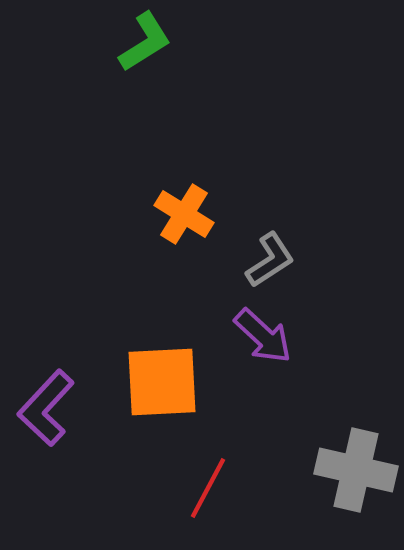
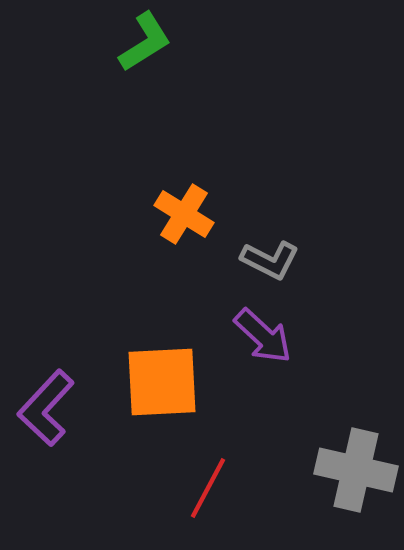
gray L-shape: rotated 60 degrees clockwise
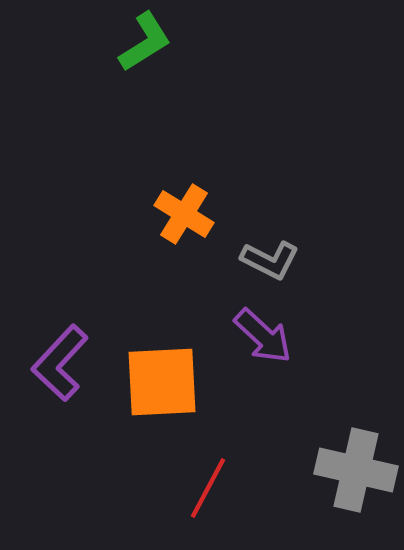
purple L-shape: moved 14 px right, 45 px up
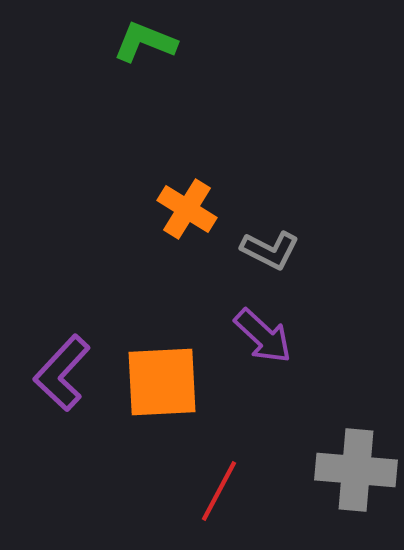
green L-shape: rotated 126 degrees counterclockwise
orange cross: moved 3 px right, 5 px up
gray L-shape: moved 10 px up
purple L-shape: moved 2 px right, 10 px down
gray cross: rotated 8 degrees counterclockwise
red line: moved 11 px right, 3 px down
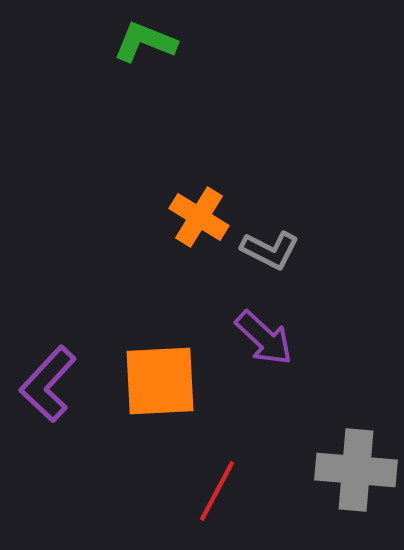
orange cross: moved 12 px right, 8 px down
purple arrow: moved 1 px right, 2 px down
purple L-shape: moved 14 px left, 11 px down
orange square: moved 2 px left, 1 px up
red line: moved 2 px left
